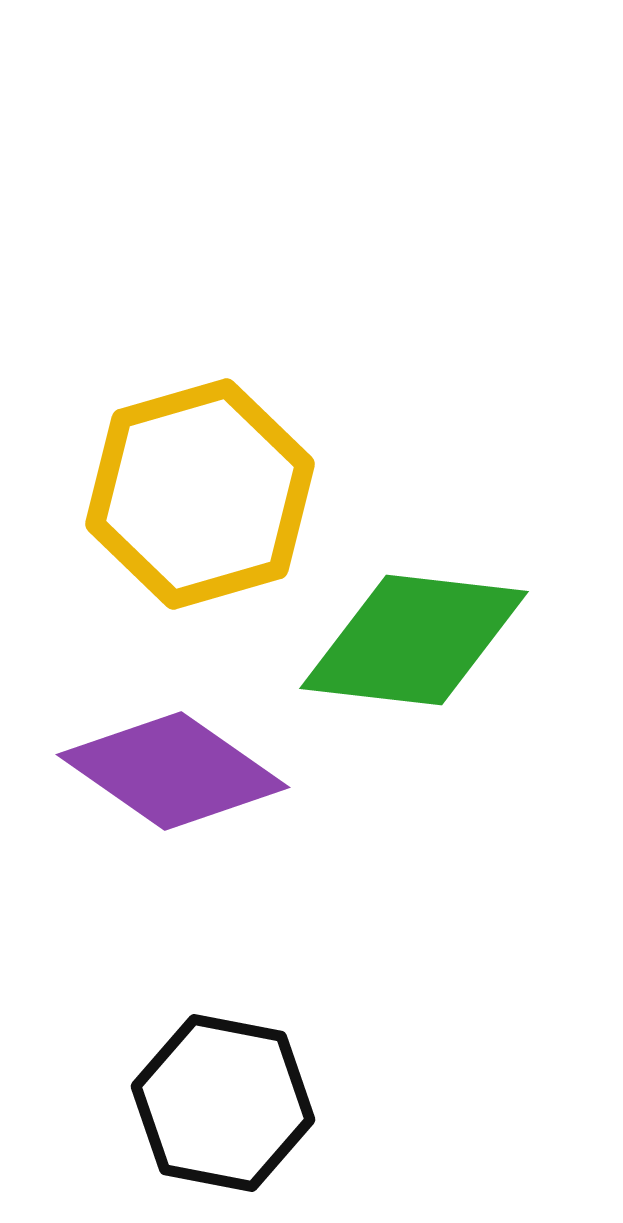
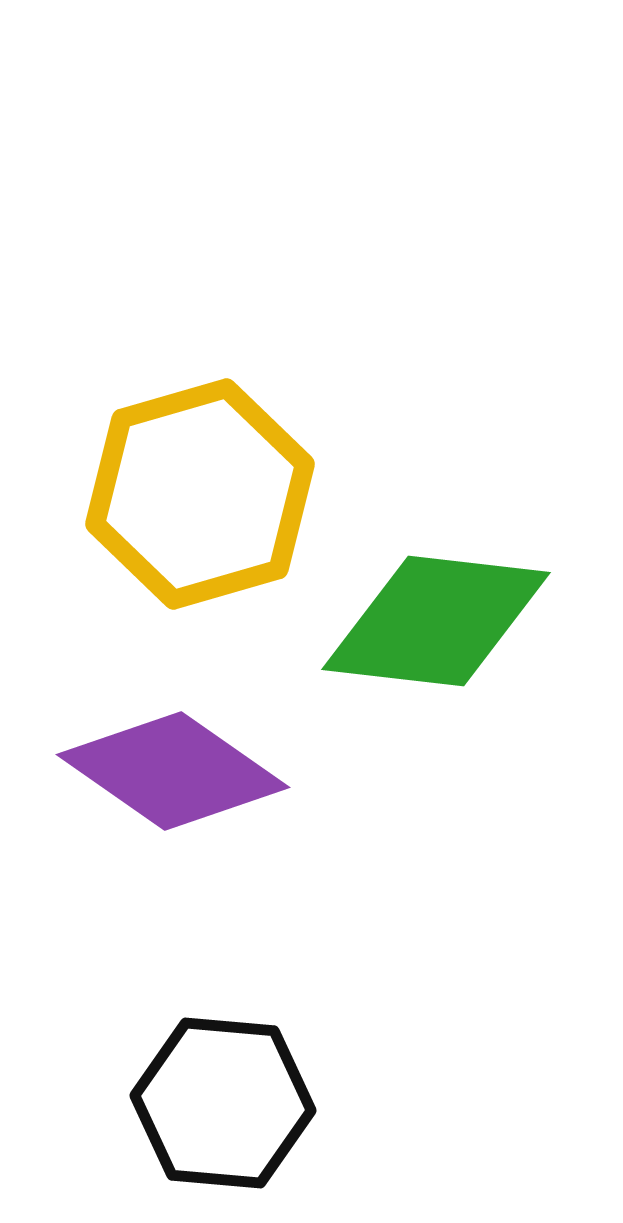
green diamond: moved 22 px right, 19 px up
black hexagon: rotated 6 degrees counterclockwise
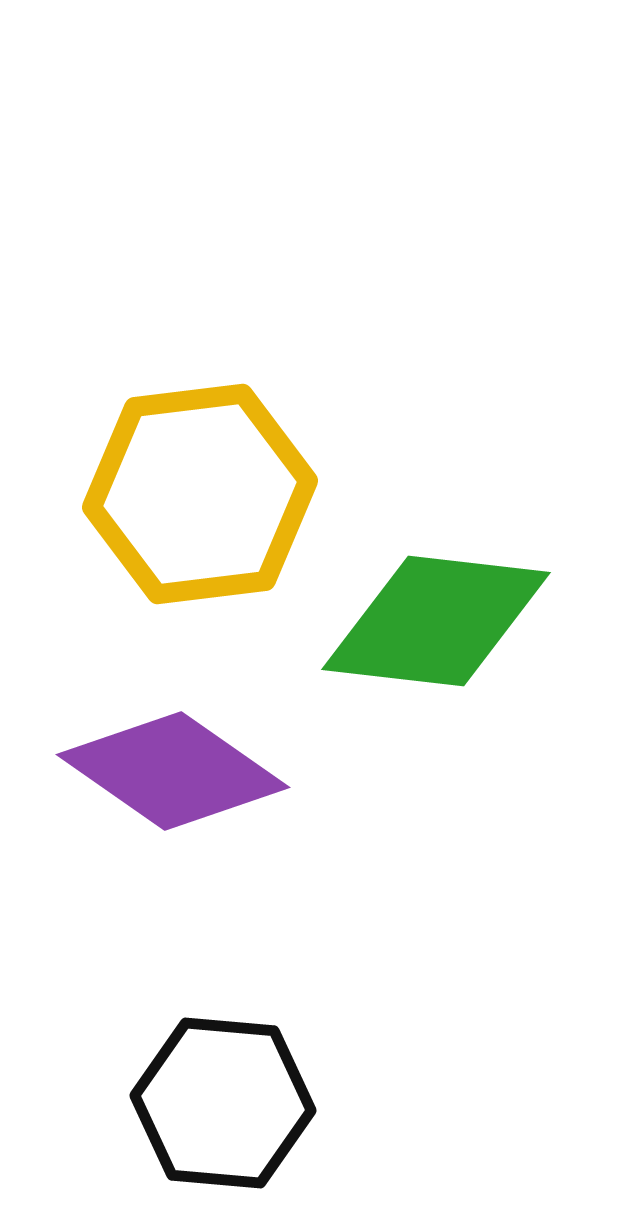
yellow hexagon: rotated 9 degrees clockwise
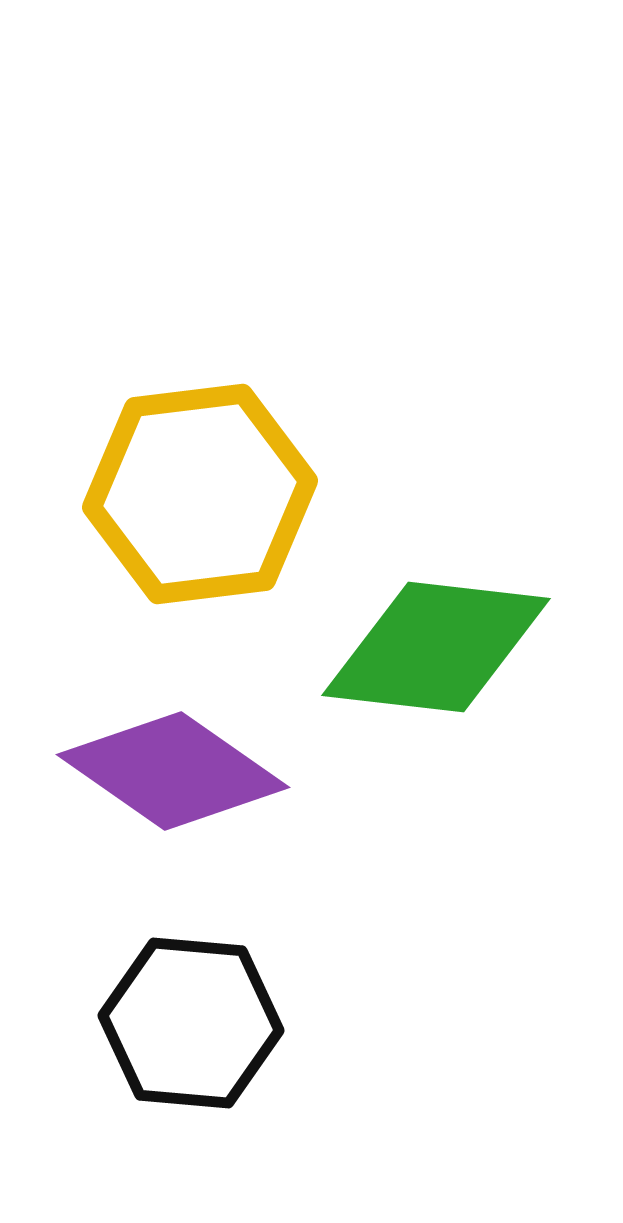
green diamond: moved 26 px down
black hexagon: moved 32 px left, 80 px up
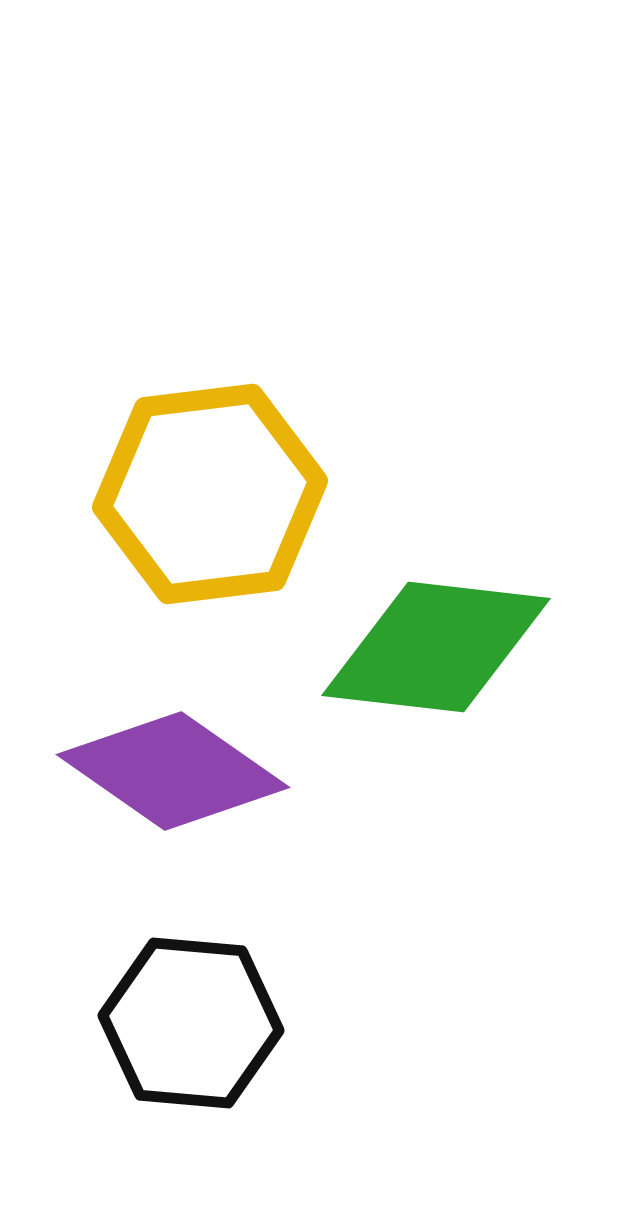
yellow hexagon: moved 10 px right
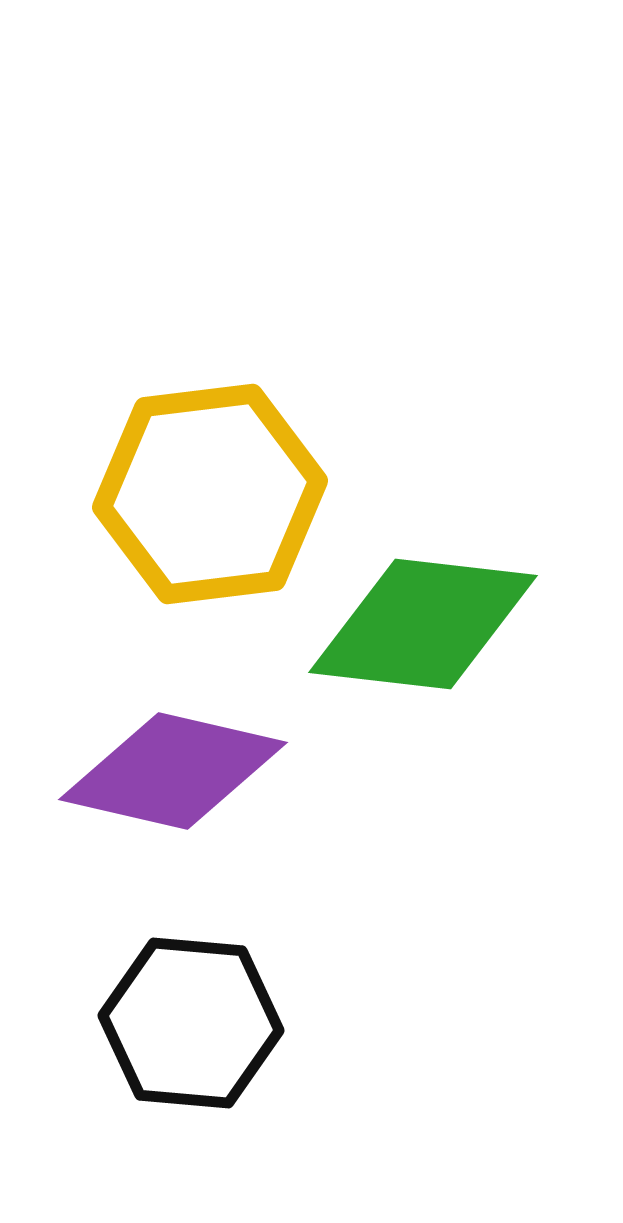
green diamond: moved 13 px left, 23 px up
purple diamond: rotated 22 degrees counterclockwise
